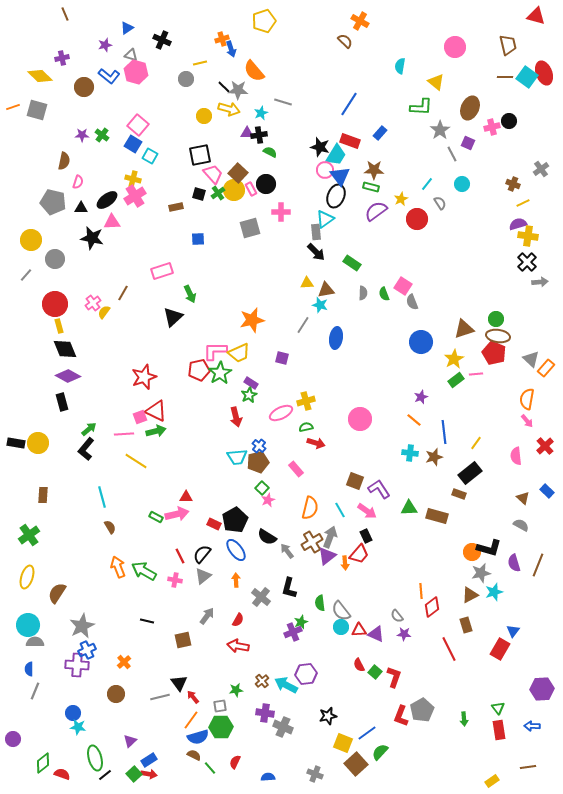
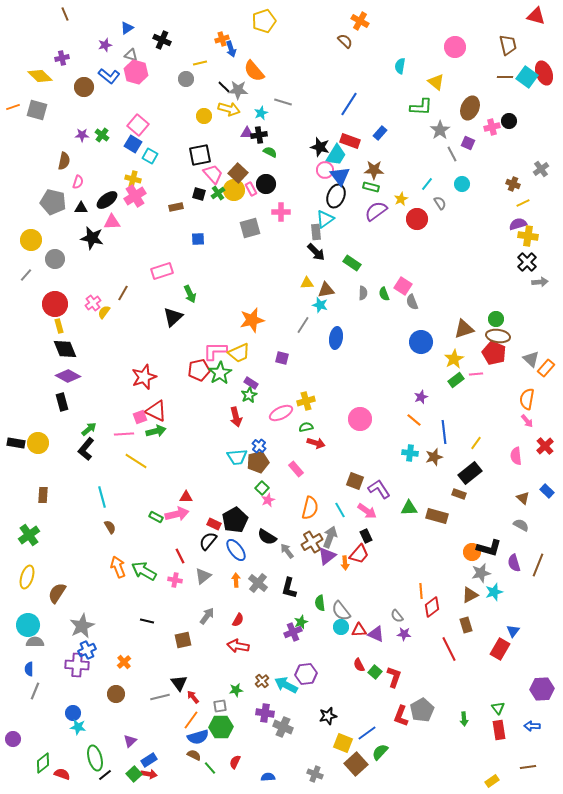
black semicircle at (202, 554): moved 6 px right, 13 px up
gray cross at (261, 597): moved 3 px left, 14 px up
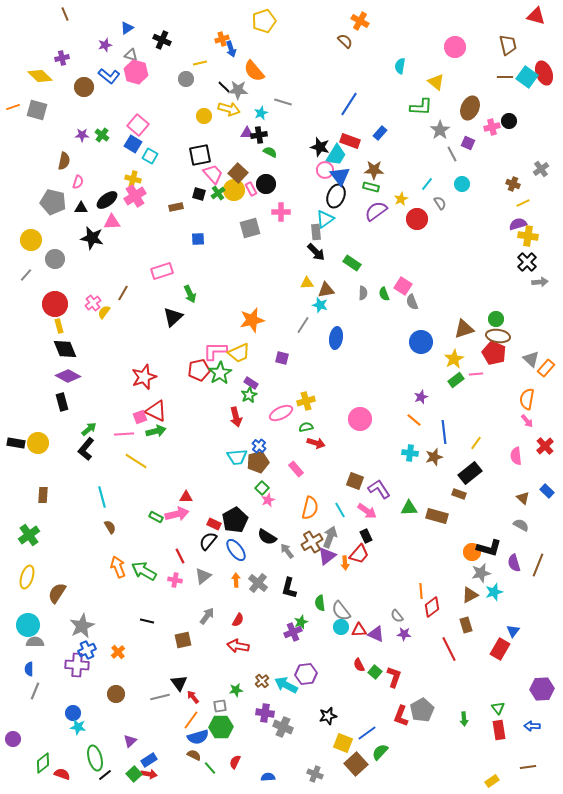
orange cross at (124, 662): moved 6 px left, 10 px up
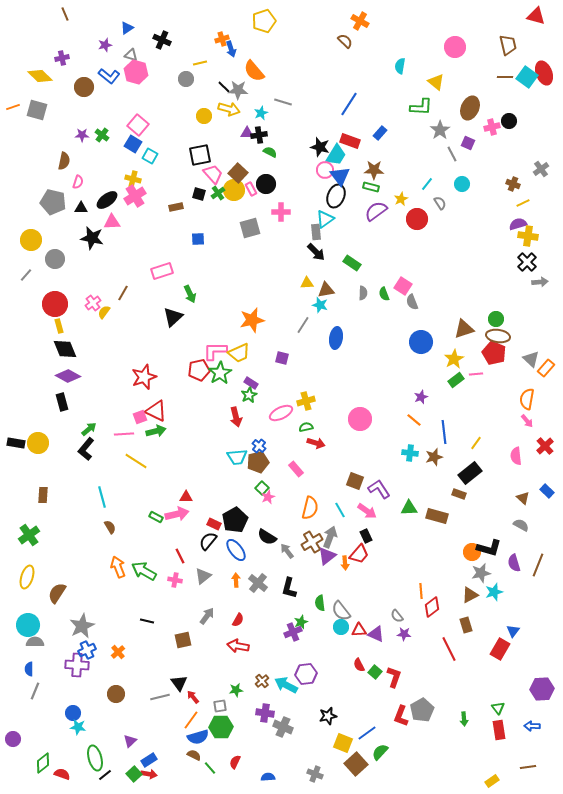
pink star at (268, 500): moved 3 px up
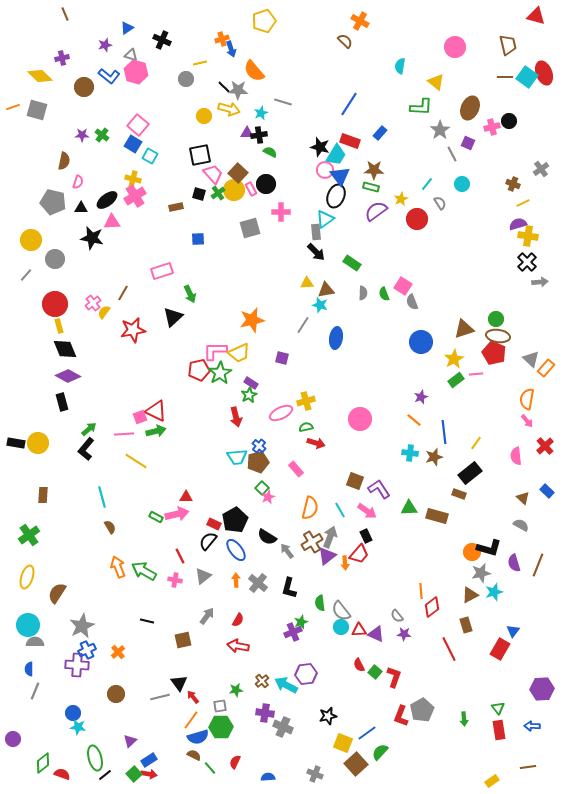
red star at (144, 377): moved 11 px left, 47 px up; rotated 10 degrees clockwise
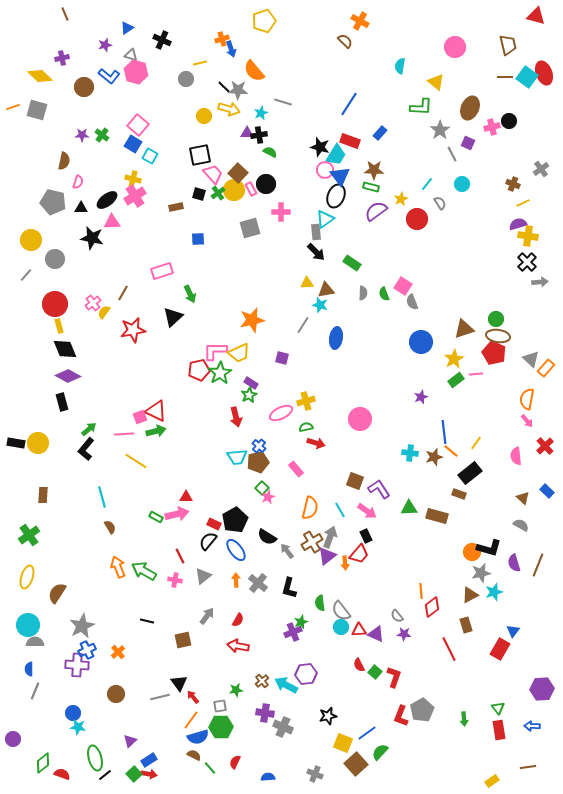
orange line at (414, 420): moved 37 px right, 31 px down
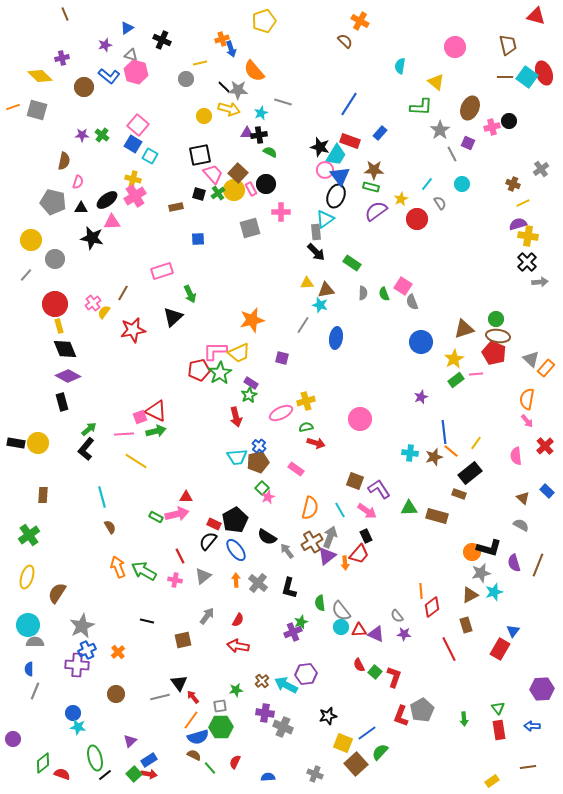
pink rectangle at (296, 469): rotated 14 degrees counterclockwise
